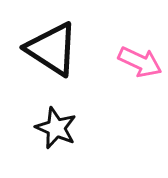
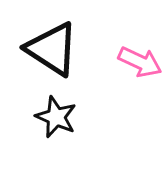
black star: moved 11 px up
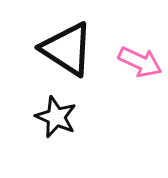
black triangle: moved 15 px right
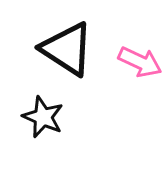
black star: moved 13 px left
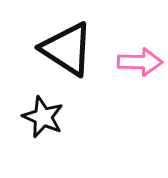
pink arrow: rotated 24 degrees counterclockwise
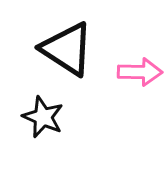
pink arrow: moved 10 px down
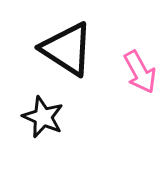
pink arrow: rotated 60 degrees clockwise
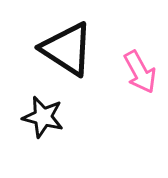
black star: rotated 9 degrees counterclockwise
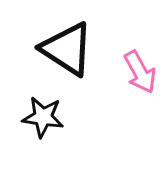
black star: rotated 6 degrees counterclockwise
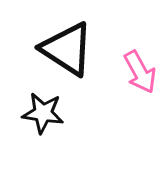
black star: moved 4 px up
